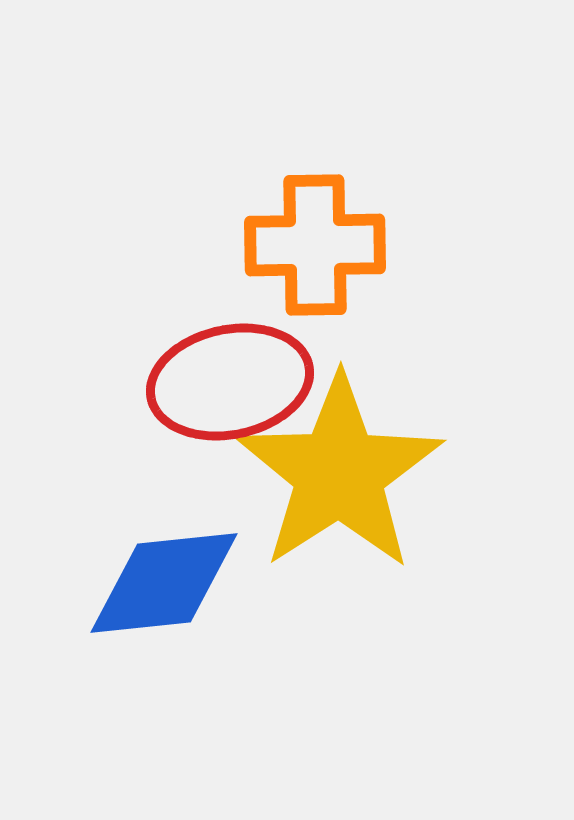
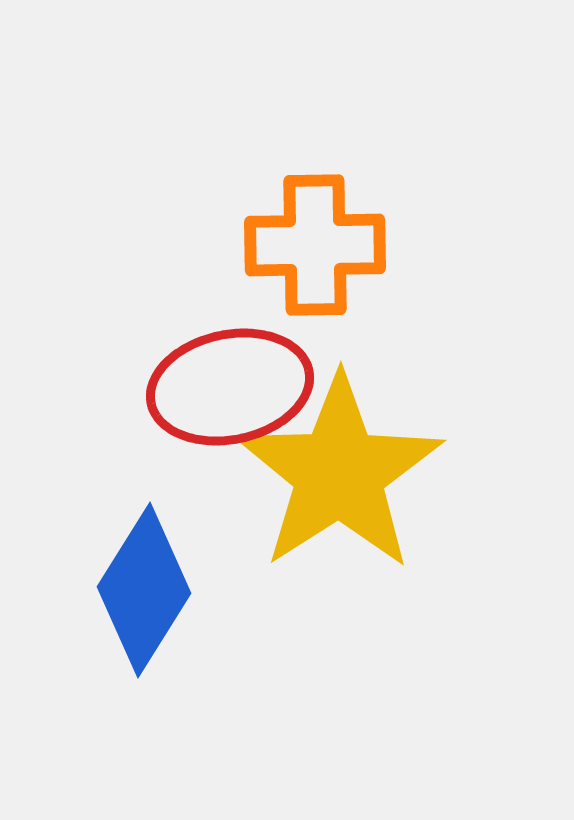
red ellipse: moved 5 px down
blue diamond: moved 20 px left, 7 px down; rotated 52 degrees counterclockwise
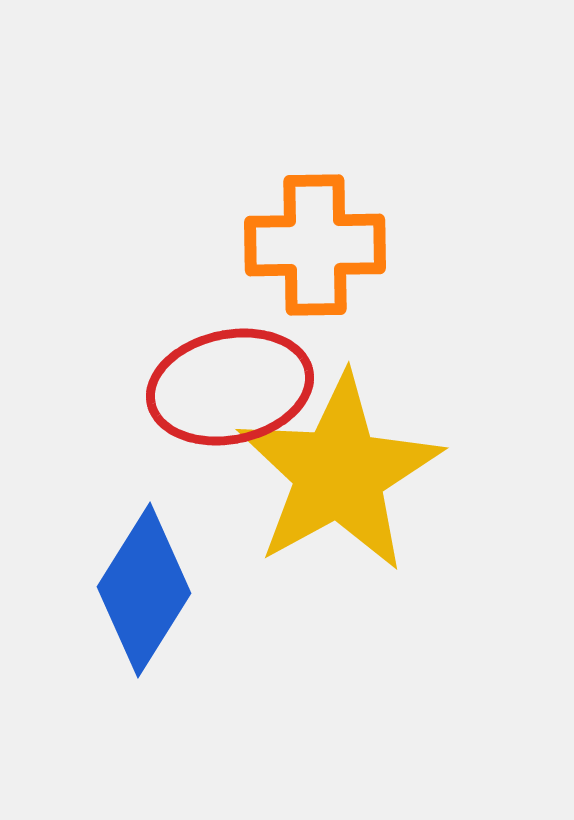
yellow star: rotated 4 degrees clockwise
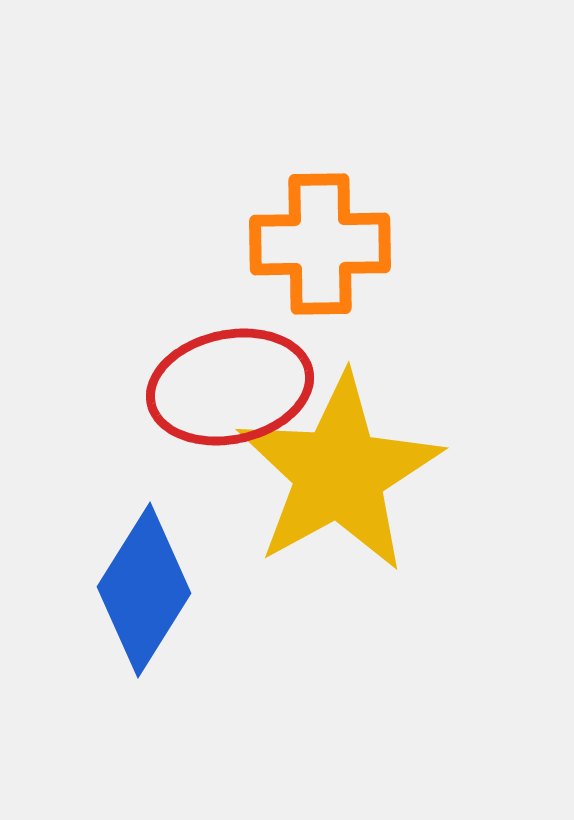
orange cross: moved 5 px right, 1 px up
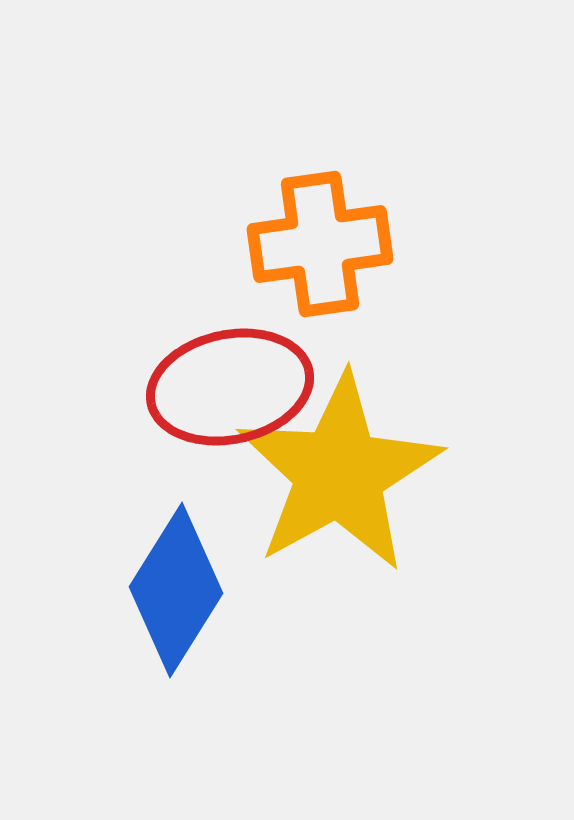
orange cross: rotated 7 degrees counterclockwise
blue diamond: moved 32 px right
